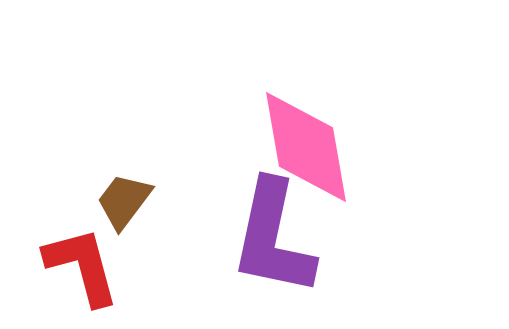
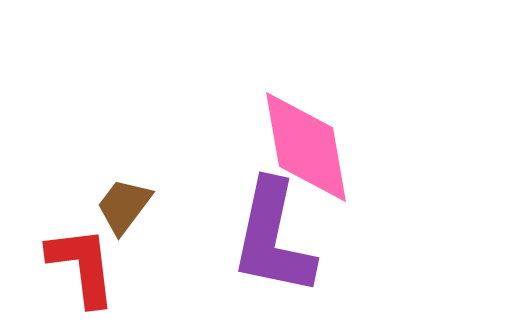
brown trapezoid: moved 5 px down
red L-shape: rotated 8 degrees clockwise
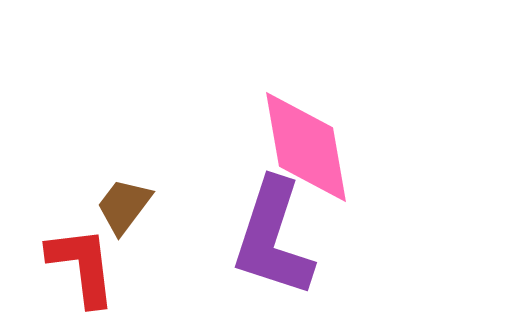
purple L-shape: rotated 6 degrees clockwise
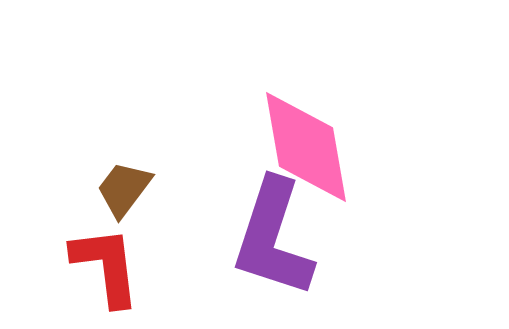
brown trapezoid: moved 17 px up
red L-shape: moved 24 px right
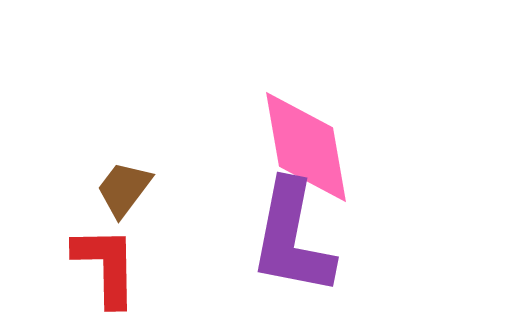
purple L-shape: moved 19 px right; rotated 7 degrees counterclockwise
red L-shape: rotated 6 degrees clockwise
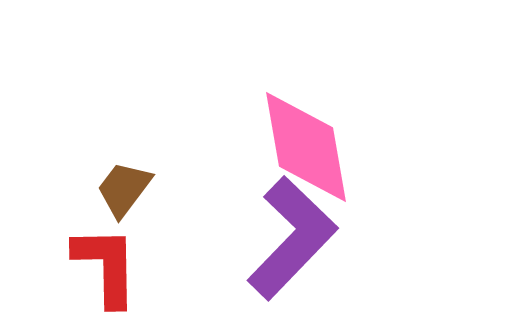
purple L-shape: rotated 147 degrees counterclockwise
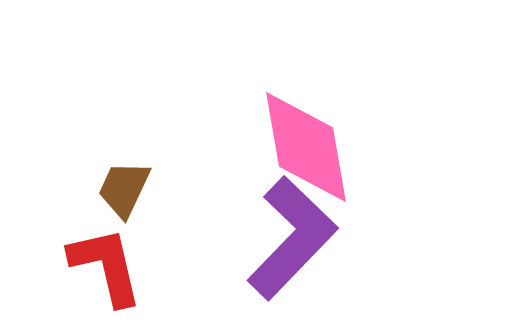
brown trapezoid: rotated 12 degrees counterclockwise
red L-shape: rotated 12 degrees counterclockwise
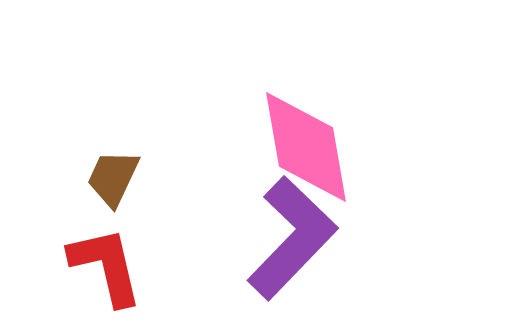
brown trapezoid: moved 11 px left, 11 px up
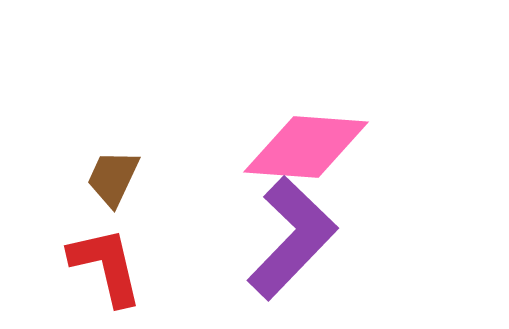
pink diamond: rotated 76 degrees counterclockwise
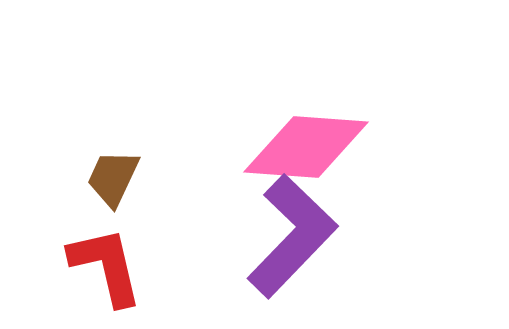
purple L-shape: moved 2 px up
